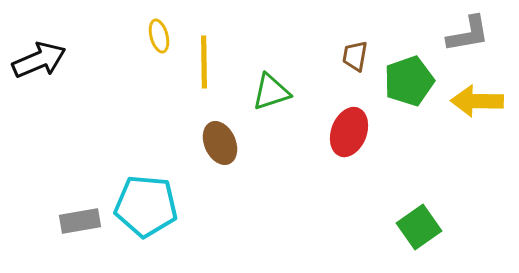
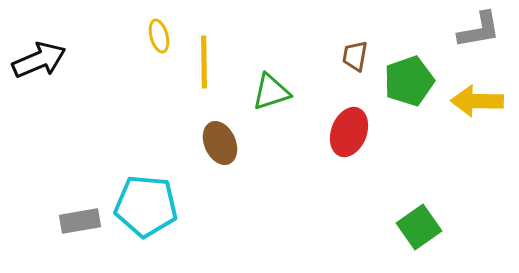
gray L-shape: moved 11 px right, 4 px up
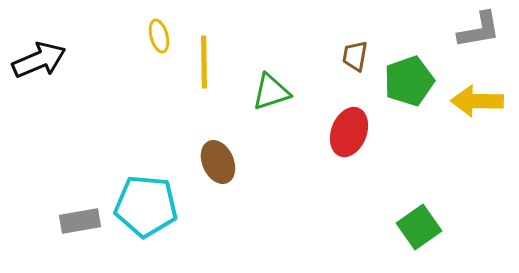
brown ellipse: moved 2 px left, 19 px down
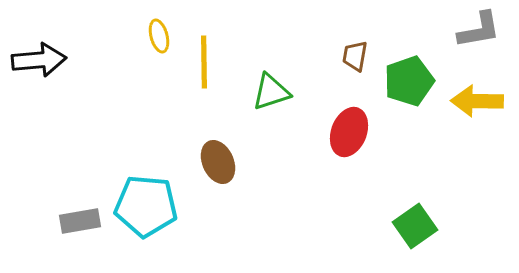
black arrow: rotated 18 degrees clockwise
green square: moved 4 px left, 1 px up
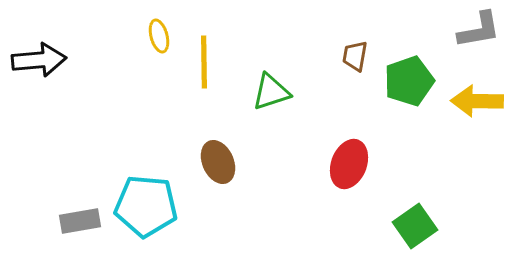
red ellipse: moved 32 px down
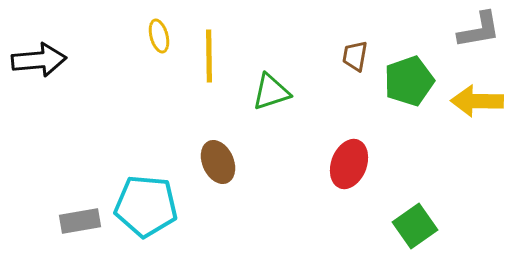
yellow line: moved 5 px right, 6 px up
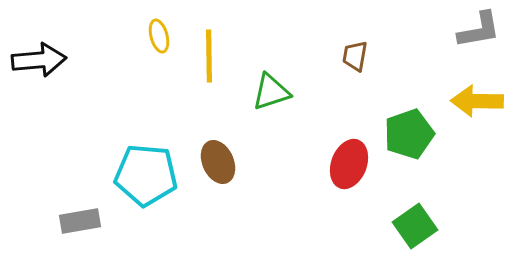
green pentagon: moved 53 px down
cyan pentagon: moved 31 px up
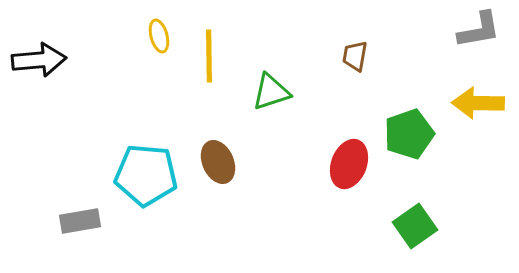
yellow arrow: moved 1 px right, 2 px down
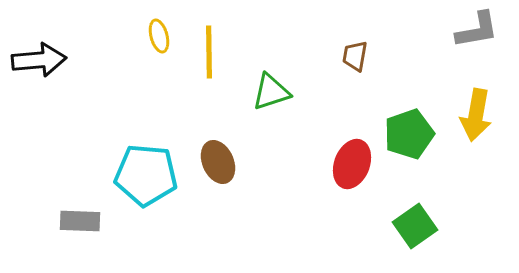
gray L-shape: moved 2 px left
yellow line: moved 4 px up
yellow arrow: moved 2 px left, 12 px down; rotated 81 degrees counterclockwise
red ellipse: moved 3 px right
gray rectangle: rotated 12 degrees clockwise
